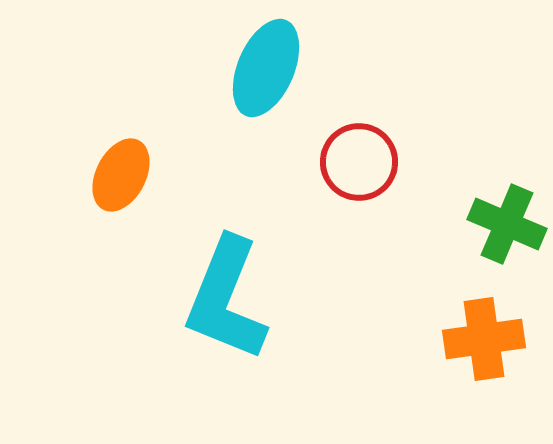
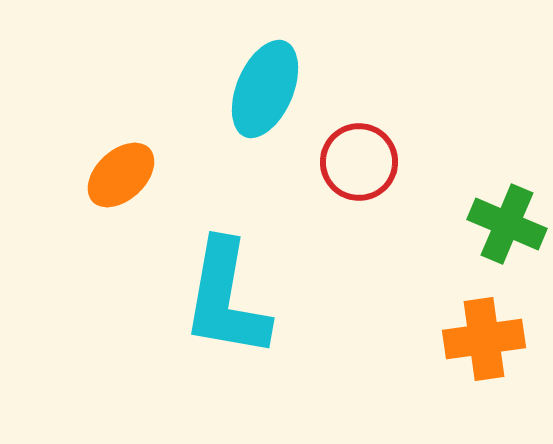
cyan ellipse: moved 1 px left, 21 px down
orange ellipse: rotated 20 degrees clockwise
cyan L-shape: rotated 12 degrees counterclockwise
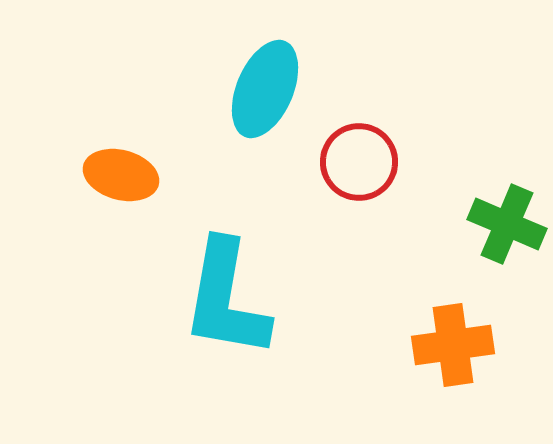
orange ellipse: rotated 58 degrees clockwise
orange cross: moved 31 px left, 6 px down
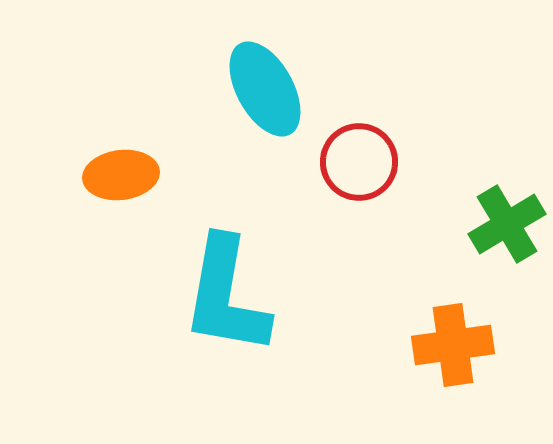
cyan ellipse: rotated 52 degrees counterclockwise
orange ellipse: rotated 22 degrees counterclockwise
green cross: rotated 36 degrees clockwise
cyan L-shape: moved 3 px up
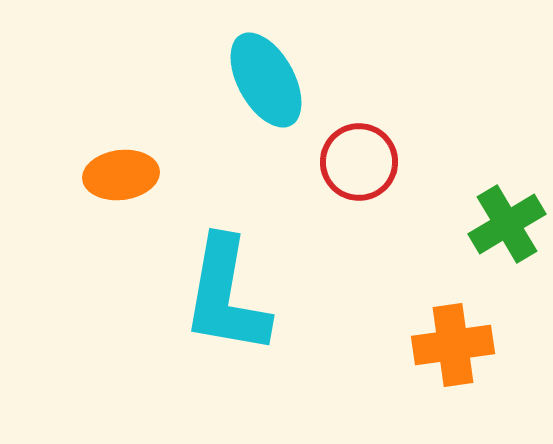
cyan ellipse: moved 1 px right, 9 px up
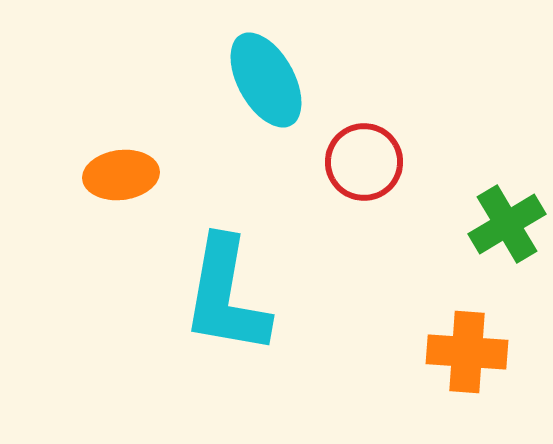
red circle: moved 5 px right
orange cross: moved 14 px right, 7 px down; rotated 12 degrees clockwise
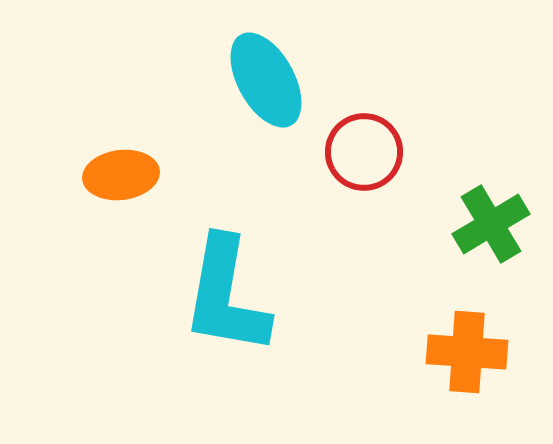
red circle: moved 10 px up
green cross: moved 16 px left
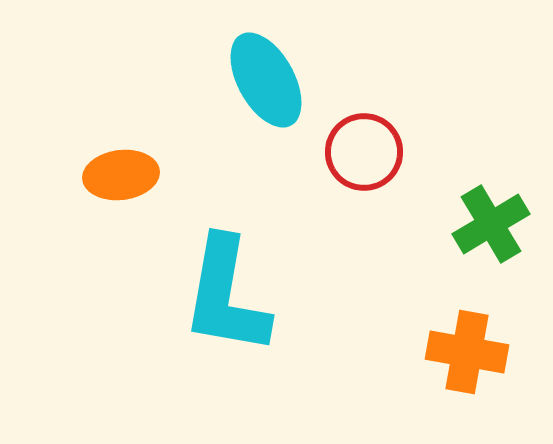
orange cross: rotated 6 degrees clockwise
